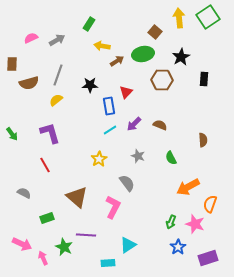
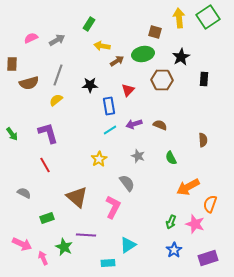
brown square at (155, 32): rotated 24 degrees counterclockwise
red triangle at (126, 92): moved 2 px right, 2 px up
purple arrow at (134, 124): rotated 28 degrees clockwise
purple L-shape at (50, 133): moved 2 px left
blue star at (178, 247): moved 4 px left, 3 px down
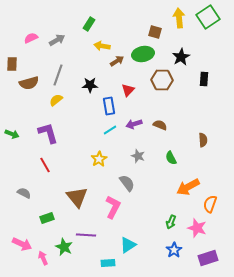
green arrow at (12, 134): rotated 32 degrees counterclockwise
brown triangle at (77, 197): rotated 10 degrees clockwise
pink star at (195, 224): moved 2 px right, 4 px down
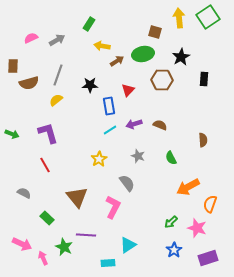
brown rectangle at (12, 64): moved 1 px right, 2 px down
green rectangle at (47, 218): rotated 64 degrees clockwise
green arrow at (171, 222): rotated 24 degrees clockwise
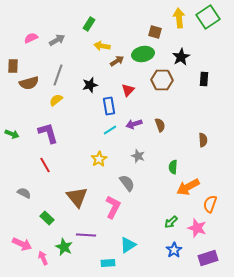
black star at (90, 85): rotated 14 degrees counterclockwise
brown semicircle at (160, 125): rotated 48 degrees clockwise
green semicircle at (171, 158): moved 2 px right, 9 px down; rotated 32 degrees clockwise
